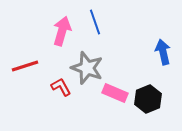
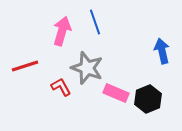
blue arrow: moved 1 px left, 1 px up
pink rectangle: moved 1 px right
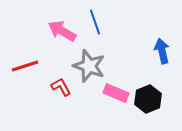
pink arrow: rotated 76 degrees counterclockwise
gray star: moved 2 px right, 2 px up
